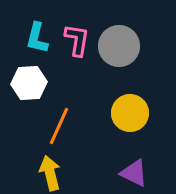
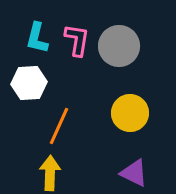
yellow arrow: rotated 16 degrees clockwise
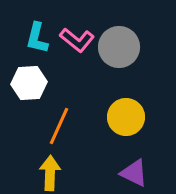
pink L-shape: rotated 120 degrees clockwise
gray circle: moved 1 px down
yellow circle: moved 4 px left, 4 px down
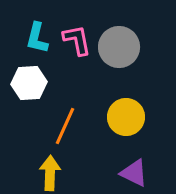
pink L-shape: rotated 140 degrees counterclockwise
orange line: moved 6 px right
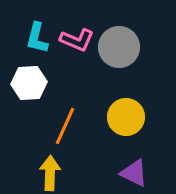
pink L-shape: rotated 124 degrees clockwise
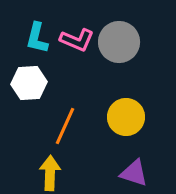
gray circle: moved 5 px up
purple triangle: rotated 8 degrees counterclockwise
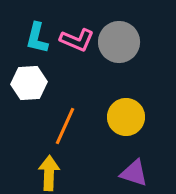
yellow arrow: moved 1 px left
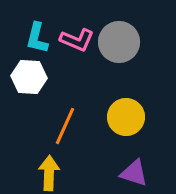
white hexagon: moved 6 px up; rotated 8 degrees clockwise
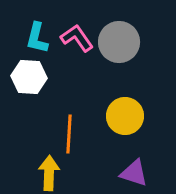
pink L-shape: moved 2 px up; rotated 148 degrees counterclockwise
yellow circle: moved 1 px left, 1 px up
orange line: moved 4 px right, 8 px down; rotated 21 degrees counterclockwise
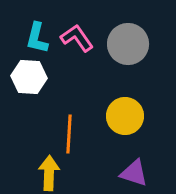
gray circle: moved 9 px right, 2 px down
